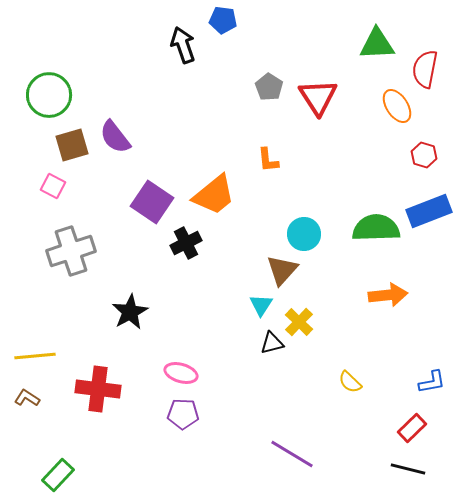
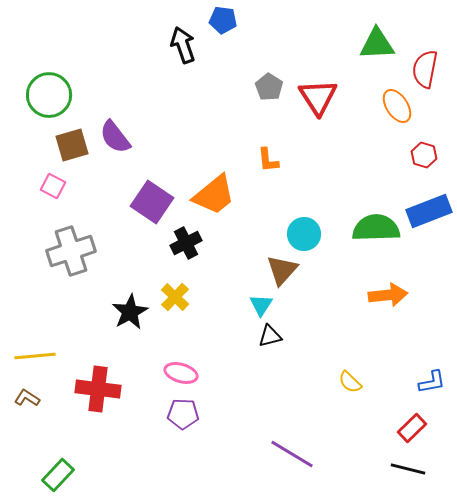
yellow cross: moved 124 px left, 25 px up
black triangle: moved 2 px left, 7 px up
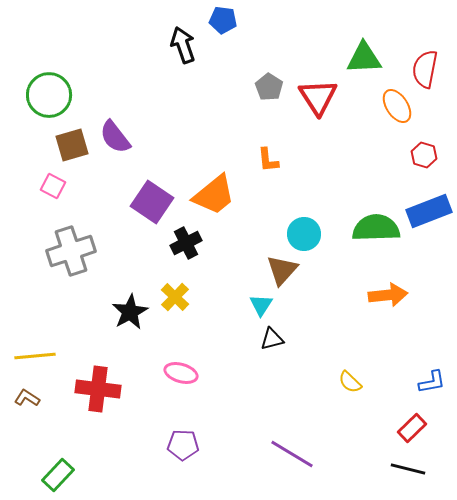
green triangle: moved 13 px left, 14 px down
black triangle: moved 2 px right, 3 px down
purple pentagon: moved 31 px down
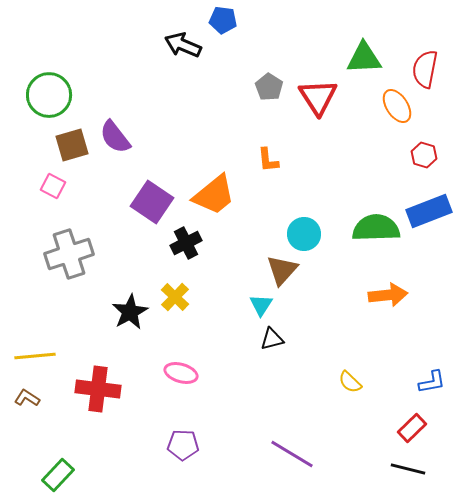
black arrow: rotated 48 degrees counterclockwise
gray cross: moved 2 px left, 3 px down
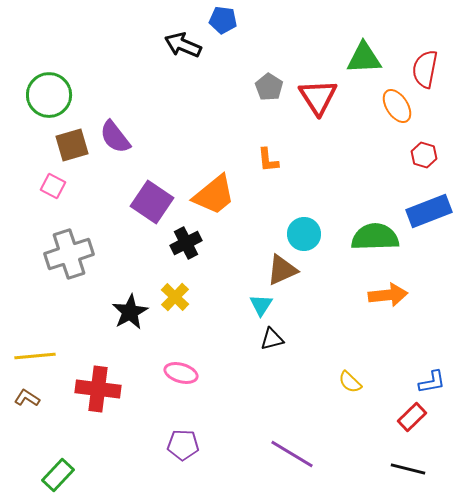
green semicircle: moved 1 px left, 9 px down
brown triangle: rotated 24 degrees clockwise
red rectangle: moved 11 px up
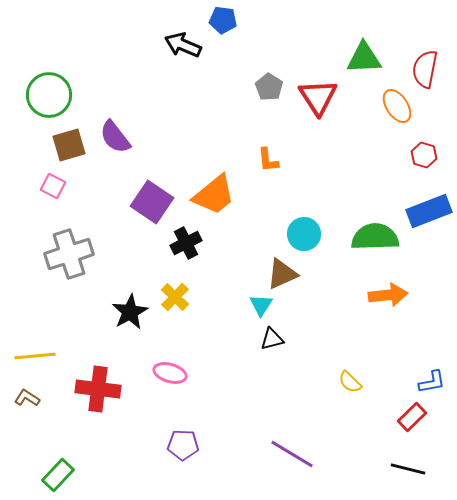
brown square: moved 3 px left
brown triangle: moved 4 px down
pink ellipse: moved 11 px left
